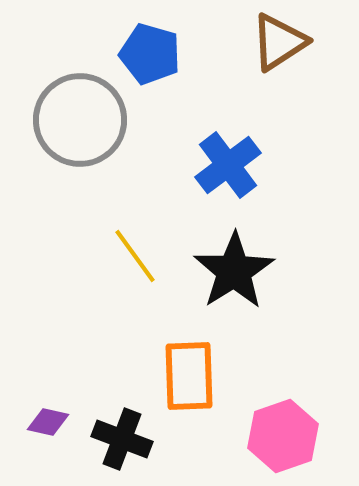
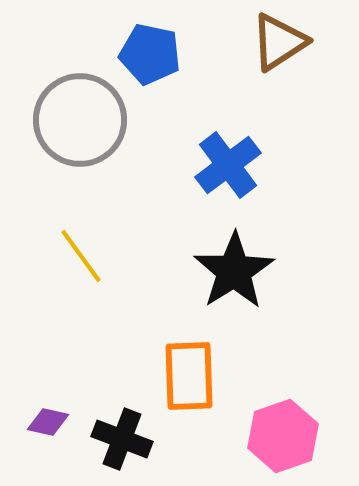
blue pentagon: rotated 4 degrees counterclockwise
yellow line: moved 54 px left
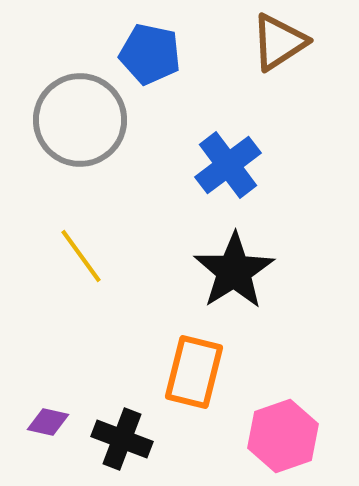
orange rectangle: moved 5 px right, 4 px up; rotated 16 degrees clockwise
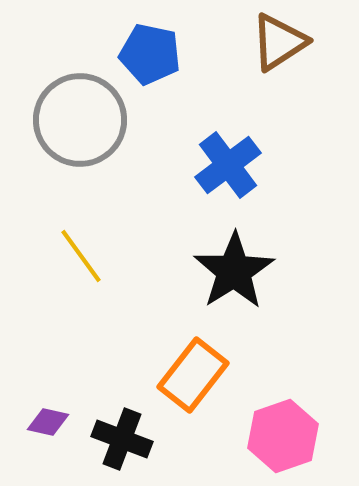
orange rectangle: moved 1 px left, 3 px down; rotated 24 degrees clockwise
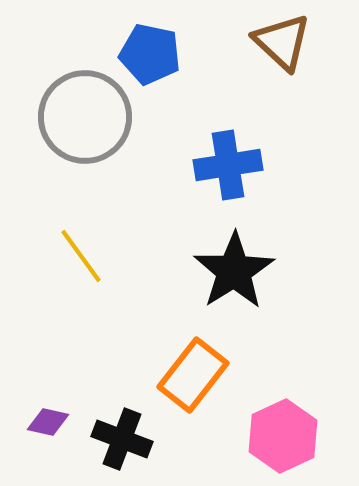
brown triangle: moved 3 px right; rotated 44 degrees counterclockwise
gray circle: moved 5 px right, 3 px up
blue cross: rotated 28 degrees clockwise
pink hexagon: rotated 6 degrees counterclockwise
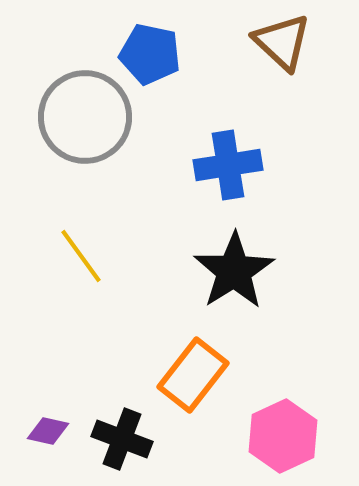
purple diamond: moved 9 px down
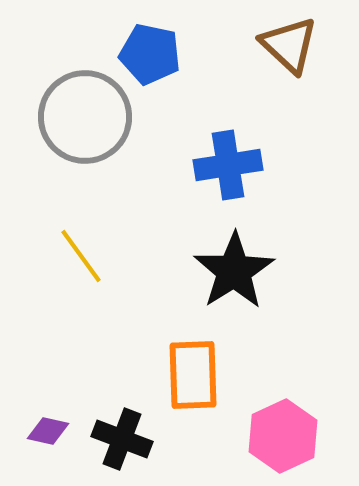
brown triangle: moved 7 px right, 3 px down
orange rectangle: rotated 40 degrees counterclockwise
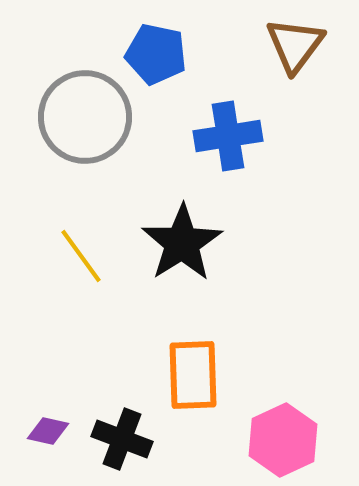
brown triangle: moved 6 px right; rotated 24 degrees clockwise
blue pentagon: moved 6 px right
blue cross: moved 29 px up
black star: moved 52 px left, 28 px up
pink hexagon: moved 4 px down
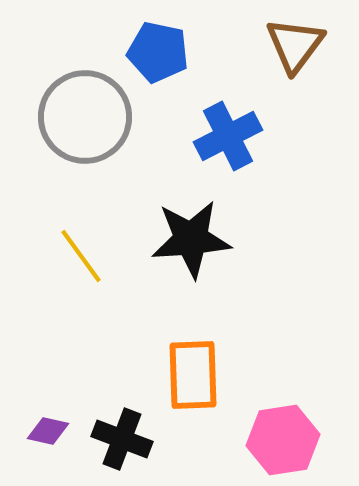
blue pentagon: moved 2 px right, 2 px up
blue cross: rotated 18 degrees counterclockwise
black star: moved 9 px right, 4 px up; rotated 28 degrees clockwise
pink hexagon: rotated 16 degrees clockwise
